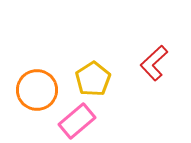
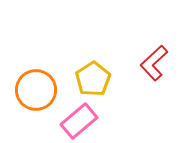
orange circle: moved 1 px left
pink rectangle: moved 2 px right
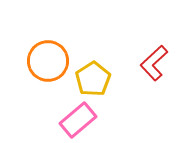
orange circle: moved 12 px right, 29 px up
pink rectangle: moved 1 px left, 1 px up
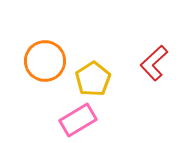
orange circle: moved 3 px left
pink rectangle: rotated 9 degrees clockwise
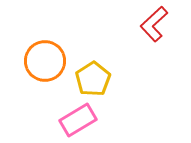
red L-shape: moved 39 px up
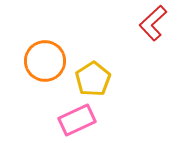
red L-shape: moved 1 px left, 1 px up
pink rectangle: moved 1 px left; rotated 6 degrees clockwise
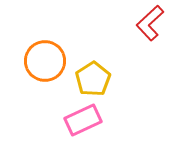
red L-shape: moved 3 px left
pink rectangle: moved 6 px right
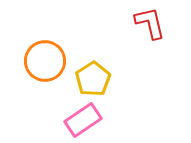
red L-shape: rotated 120 degrees clockwise
pink rectangle: rotated 9 degrees counterclockwise
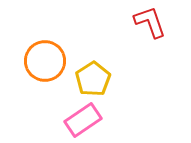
red L-shape: moved 1 px up; rotated 6 degrees counterclockwise
